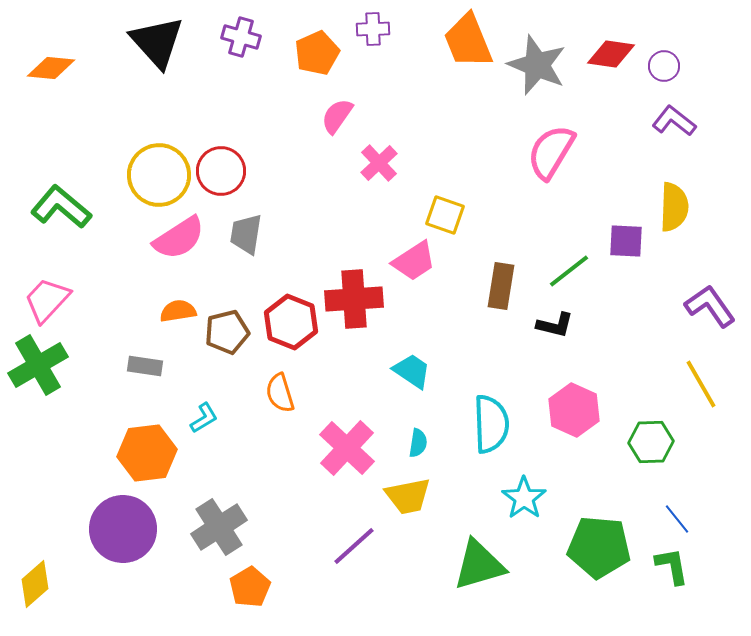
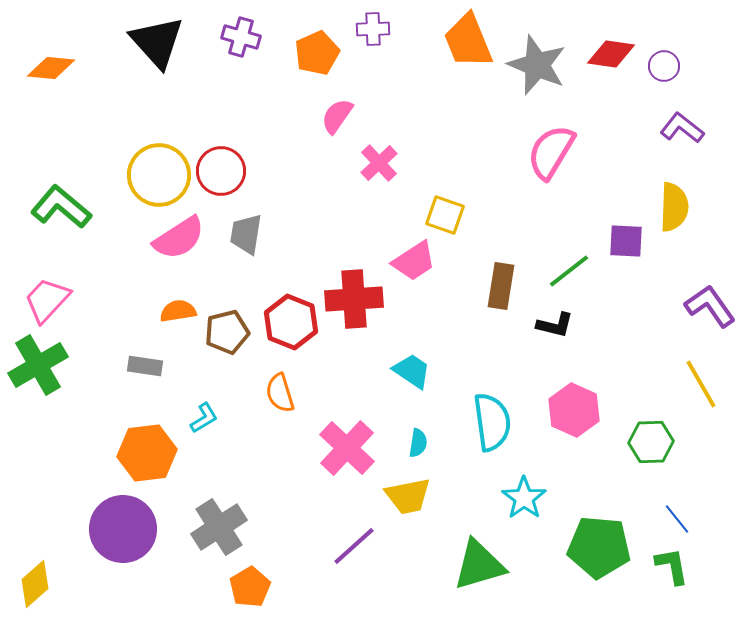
purple L-shape at (674, 121): moved 8 px right, 7 px down
cyan semicircle at (491, 424): moved 1 px right, 2 px up; rotated 6 degrees counterclockwise
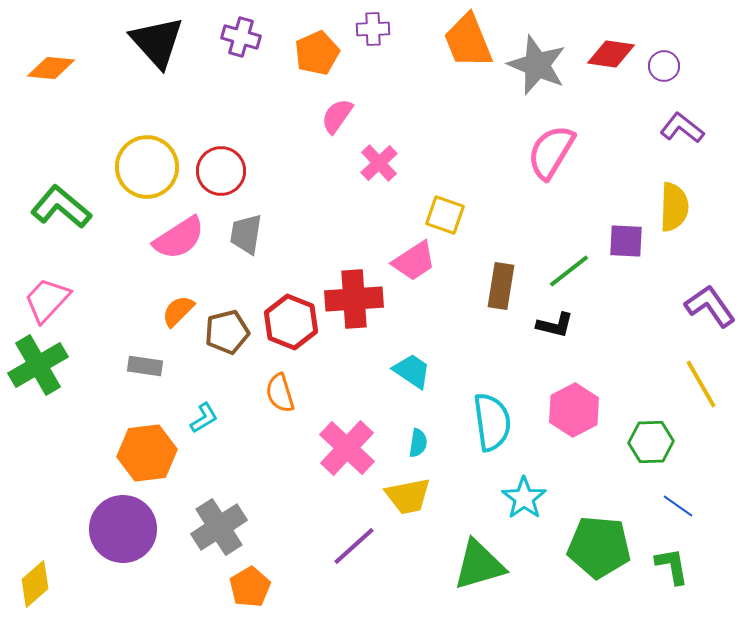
yellow circle at (159, 175): moved 12 px left, 8 px up
orange semicircle at (178, 311): rotated 36 degrees counterclockwise
pink hexagon at (574, 410): rotated 9 degrees clockwise
blue line at (677, 519): moved 1 px right, 13 px up; rotated 16 degrees counterclockwise
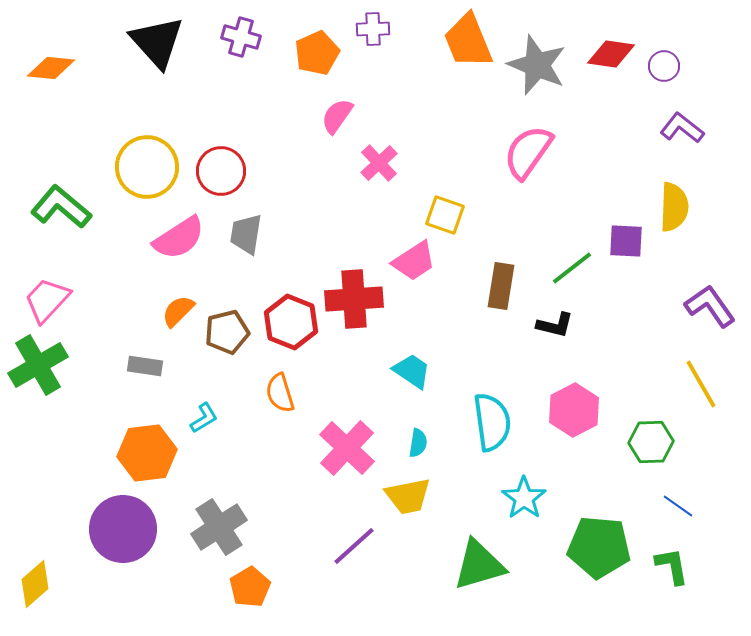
pink semicircle at (551, 152): moved 23 px left; rotated 4 degrees clockwise
green line at (569, 271): moved 3 px right, 3 px up
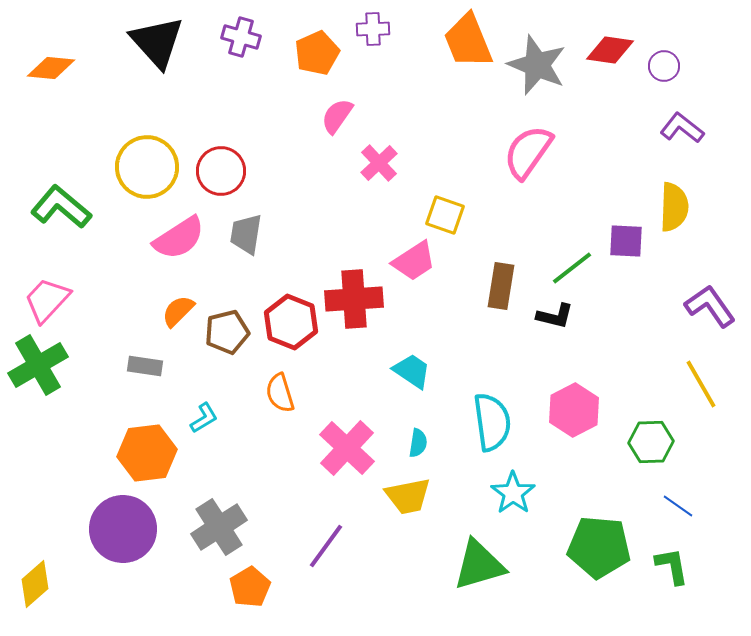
red diamond at (611, 54): moved 1 px left, 4 px up
black L-shape at (555, 325): moved 9 px up
cyan star at (524, 498): moved 11 px left, 5 px up
purple line at (354, 546): moved 28 px left; rotated 12 degrees counterclockwise
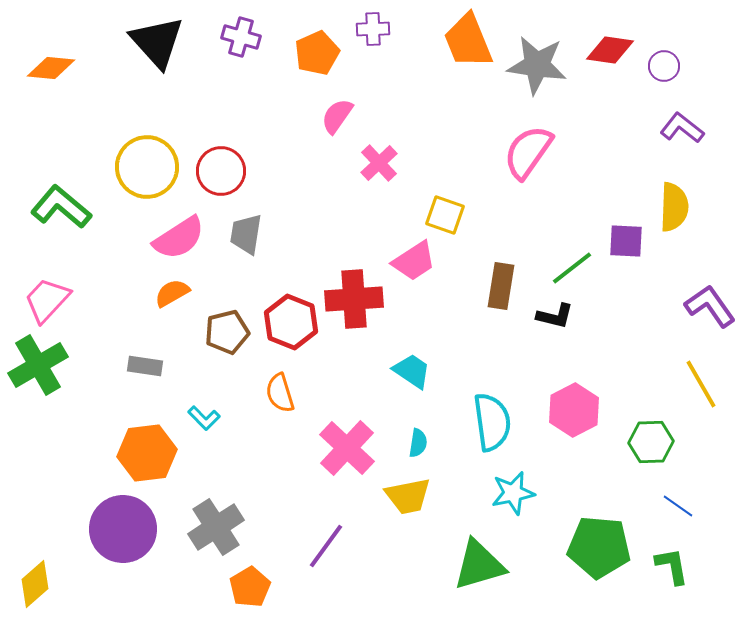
gray star at (537, 65): rotated 14 degrees counterclockwise
orange semicircle at (178, 311): moved 6 px left, 18 px up; rotated 15 degrees clockwise
cyan L-shape at (204, 418): rotated 76 degrees clockwise
cyan star at (513, 493): rotated 24 degrees clockwise
gray cross at (219, 527): moved 3 px left
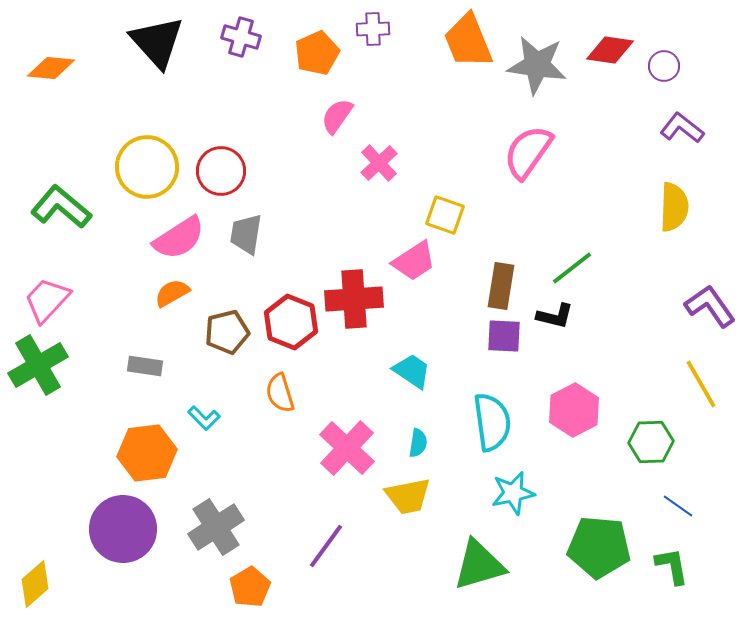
purple square at (626, 241): moved 122 px left, 95 px down
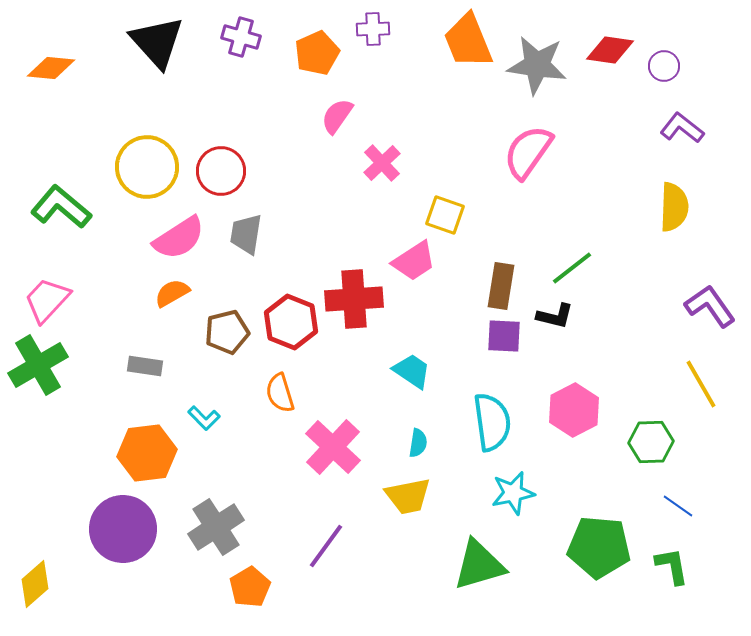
pink cross at (379, 163): moved 3 px right
pink cross at (347, 448): moved 14 px left, 1 px up
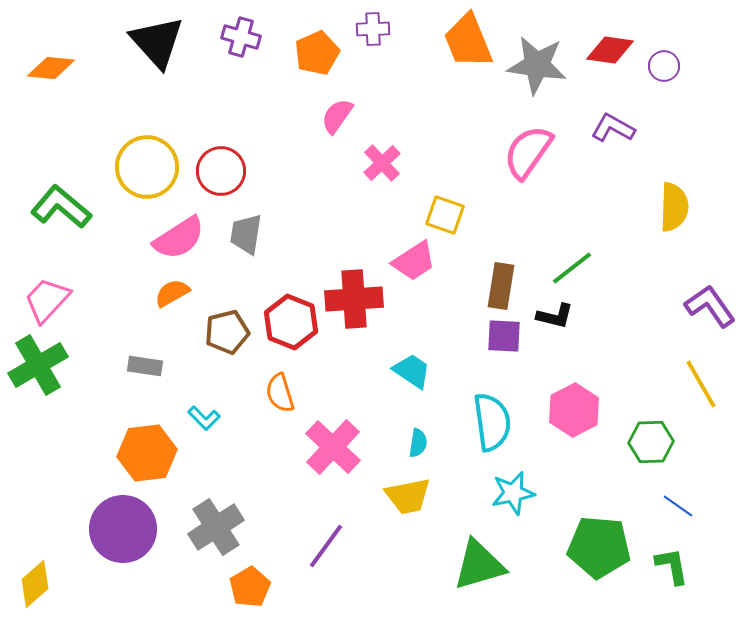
purple L-shape at (682, 128): moved 69 px left; rotated 9 degrees counterclockwise
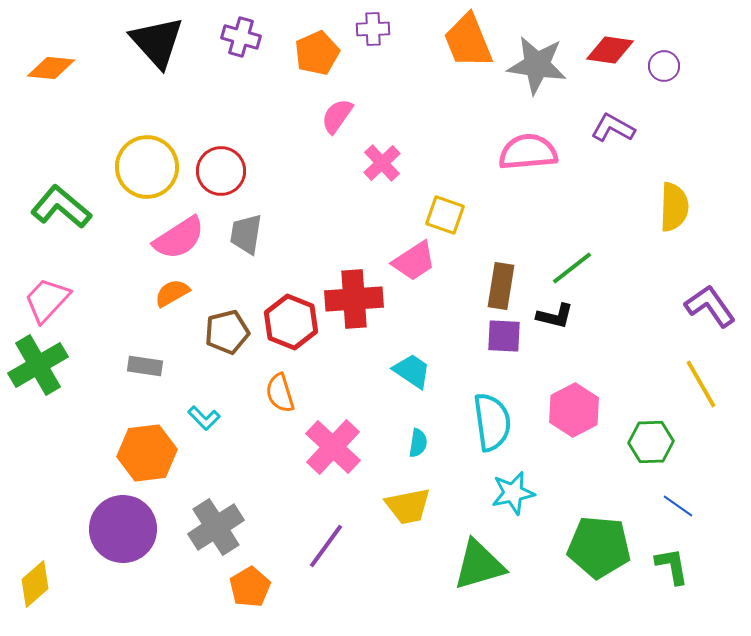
pink semicircle at (528, 152): rotated 50 degrees clockwise
yellow trapezoid at (408, 496): moved 10 px down
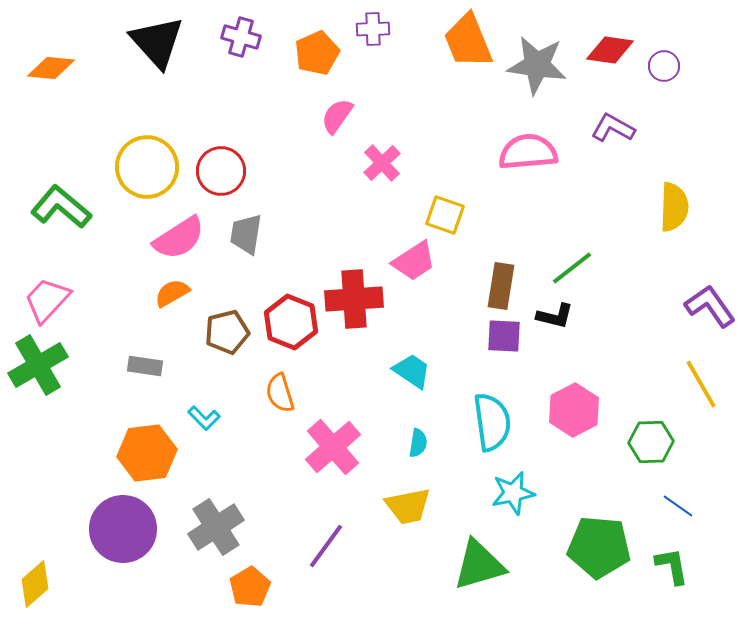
pink cross at (333, 447): rotated 6 degrees clockwise
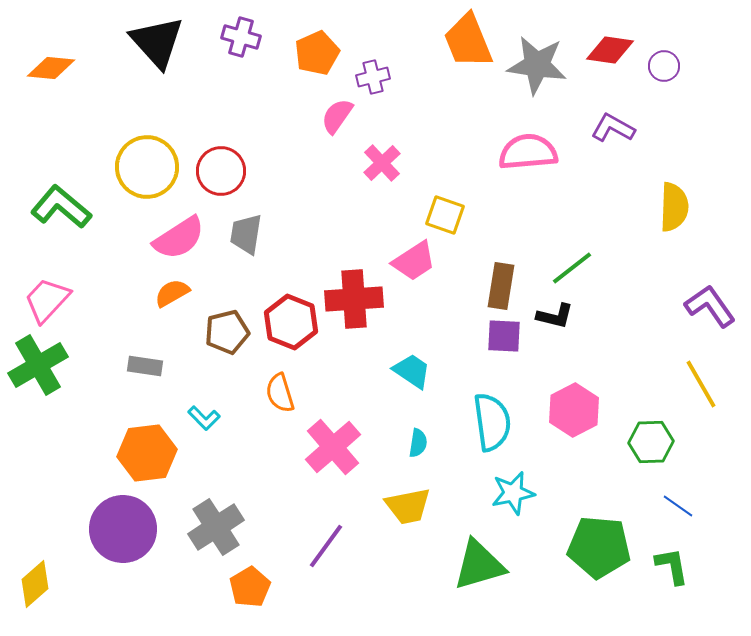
purple cross at (373, 29): moved 48 px down; rotated 12 degrees counterclockwise
